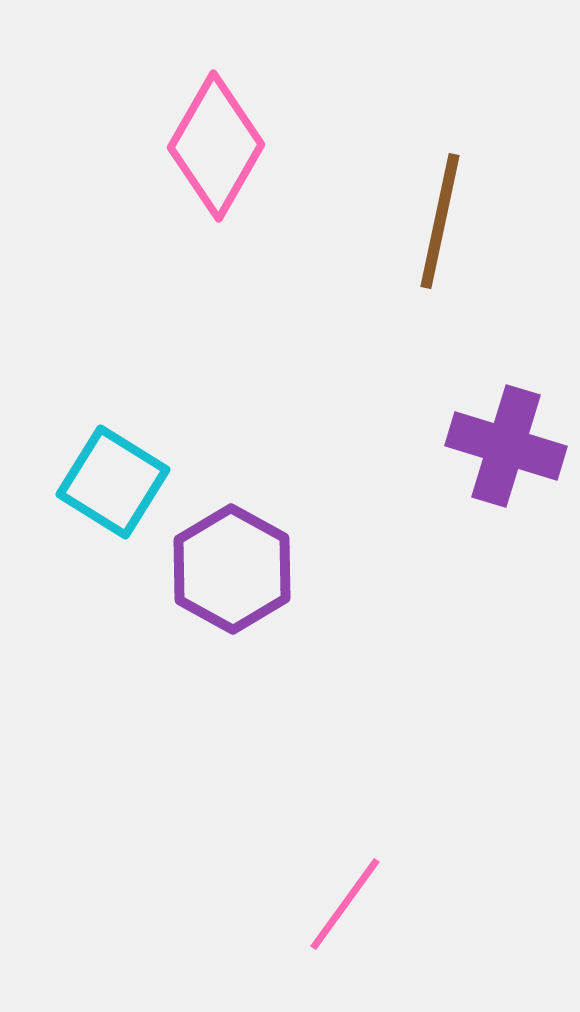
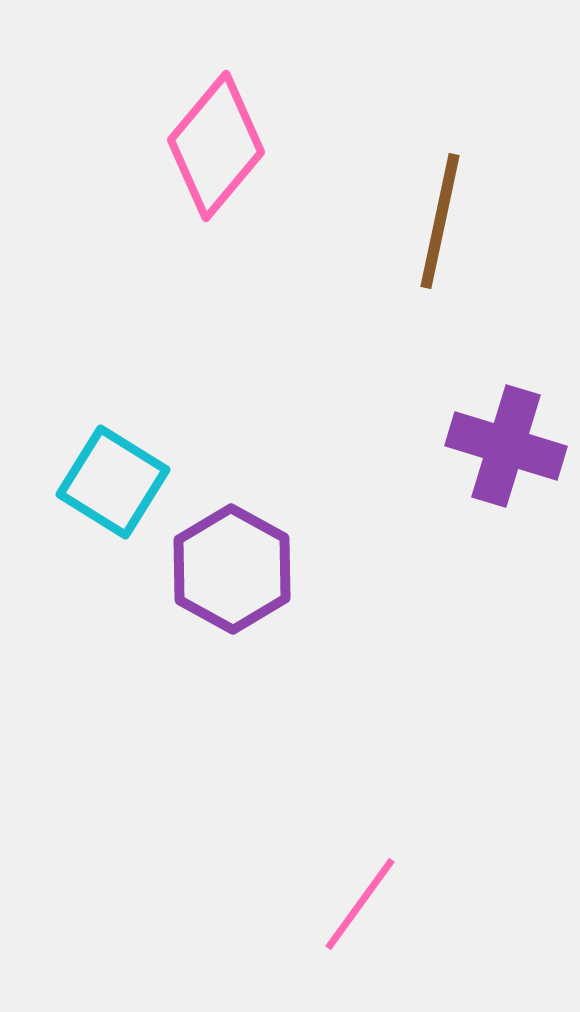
pink diamond: rotated 10 degrees clockwise
pink line: moved 15 px right
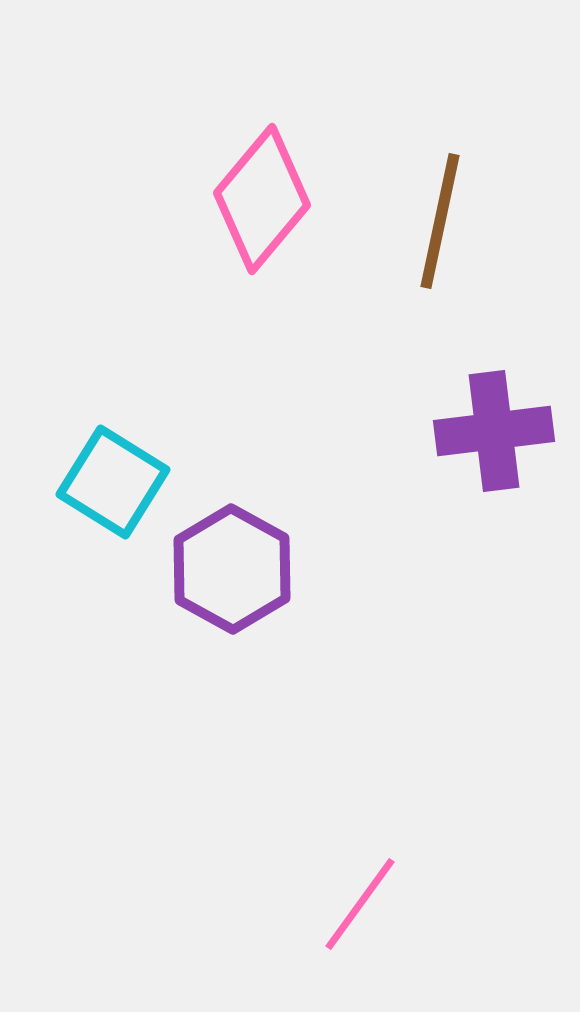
pink diamond: moved 46 px right, 53 px down
purple cross: moved 12 px left, 15 px up; rotated 24 degrees counterclockwise
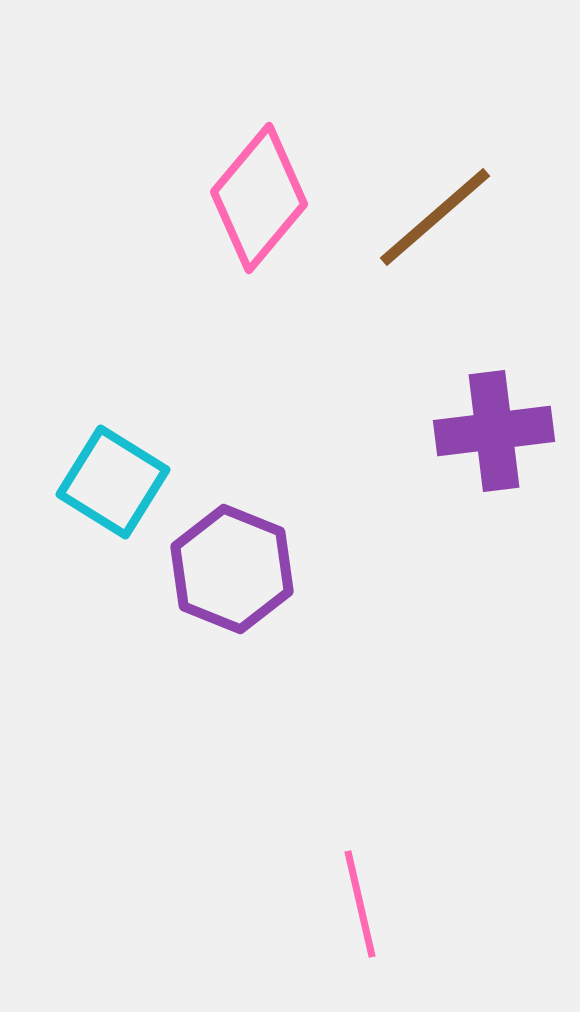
pink diamond: moved 3 px left, 1 px up
brown line: moved 5 px left, 4 px up; rotated 37 degrees clockwise
purple hexagon: rotated 7 degrees counterclockwise
pink line: rotated 49 degrees counterclockwise
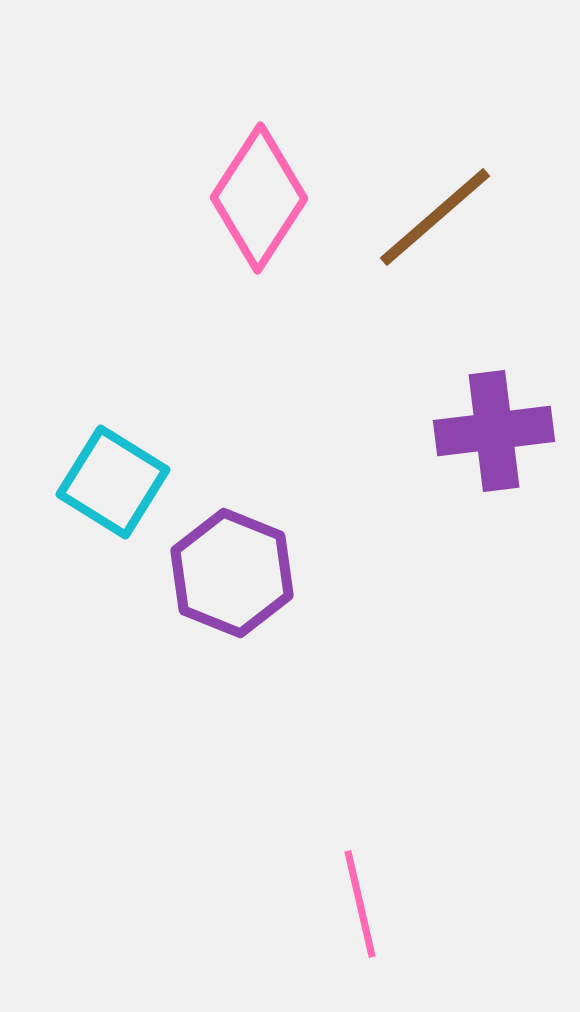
pink diamond: rotated 7 degrees counterclockwise
purple hexagon: moved 4 px down
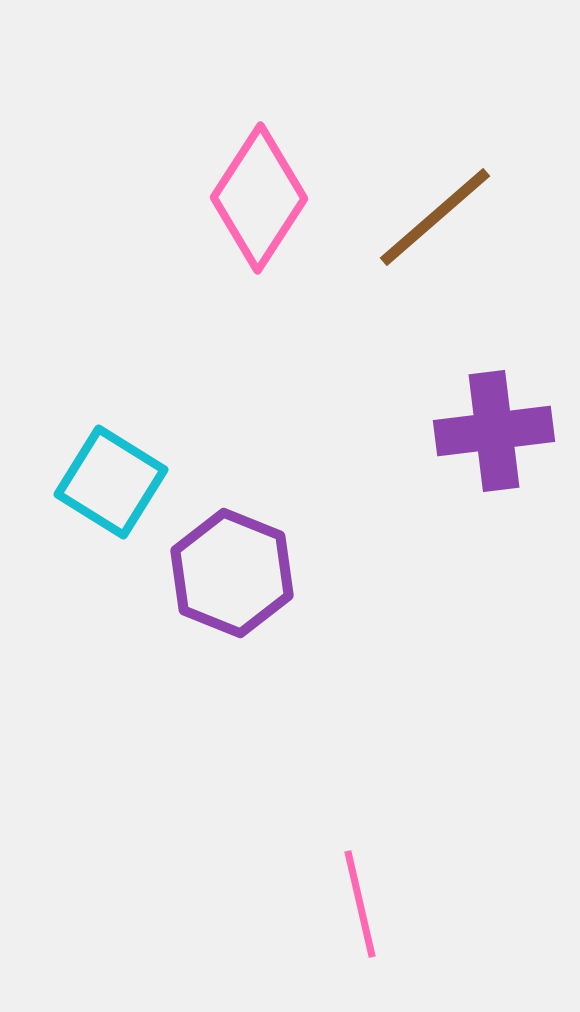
cyan square: moved 2 px left
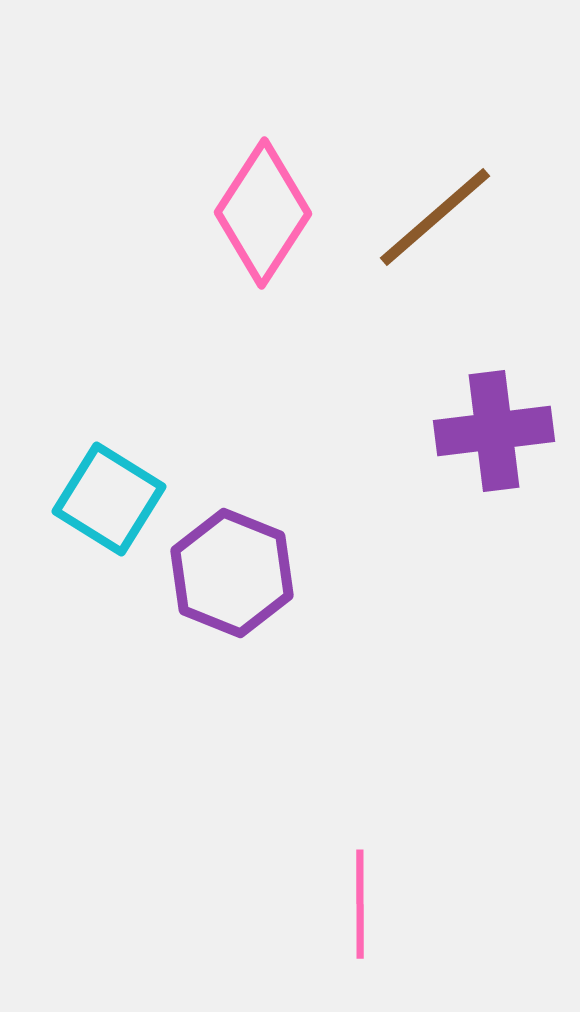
pink diamond: moved 4 px right, 15 px down
cyan square: moved 2 px left, 17 px down
pink line: rotated 13 degrees clockwise
